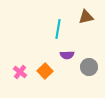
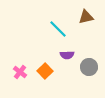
cyan line: rotated 54 degrees counterclockwise
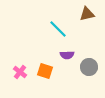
brown triangle: moved 1 px right, 3 px up
orange square: rotated 28 degrees counterclockwise
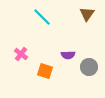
brown triangle: rotated 42 degrees counterclockwise
cyan line: moved 16 px left, 12 px up
purple semicircle: moved 1 px right
pink cross: moved 1 px right, 18 px up
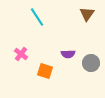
cyan line: moved 5 px left; rotated 12 degrees clockwise
purple semicircle: moved 1 px up
gray circle: moved 2 px right, 4 px up
